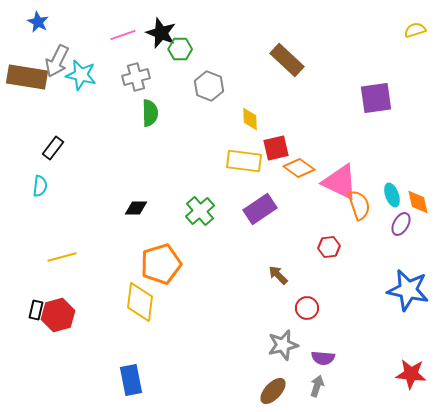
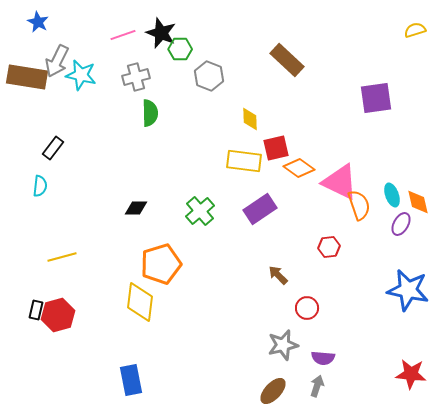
gray hexagon at (209, 86): moved 10 px up
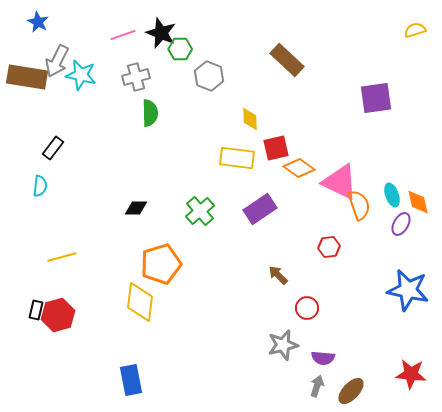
yellow rectangle at (244, 161): moved 7 px left, 3 px up
brown ellipse at (273, 391): moved 78 px right
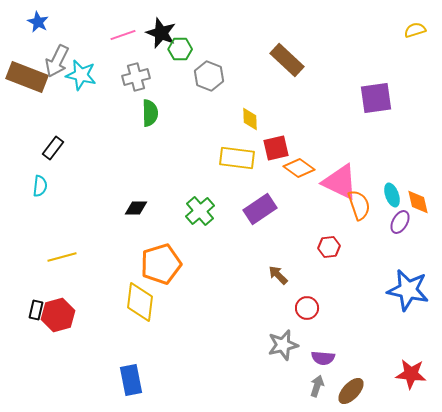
brown rectangle at (27, 77): rotated 12 degrees clockwise
purple ellipse at (401, 224): moved 1 px left, 2 px up
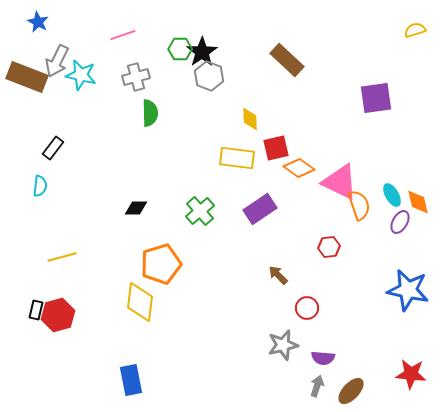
black star at (161, 33): moved 41 px right, 19 px down; rotated 16 degrees clockwise
cyan ellipse at (392, 195): rotated 10 degrees counterclockwise
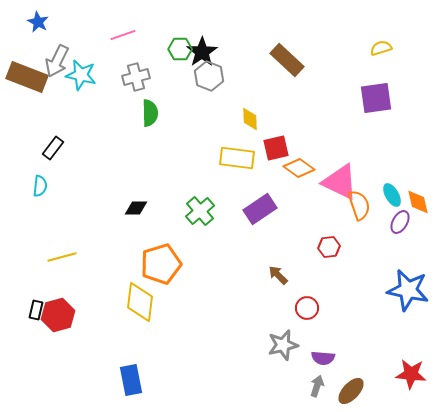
yellow semicircle at (415, 30): moved 34 px left, 18 px down
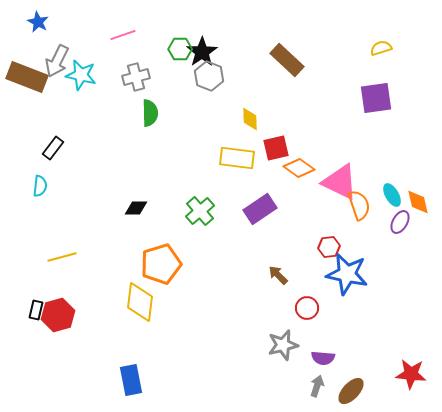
blue star at (408, 290): moved 61 px left, 16 px up
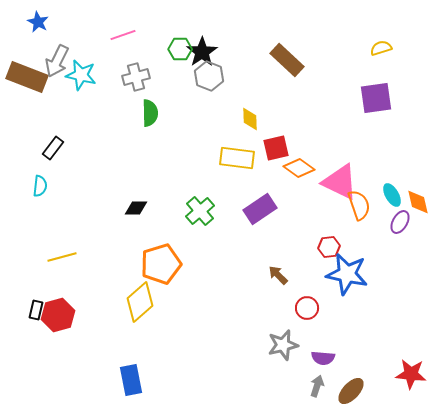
yellow diamond at (140, 302): rotated 42 degrees clockwise
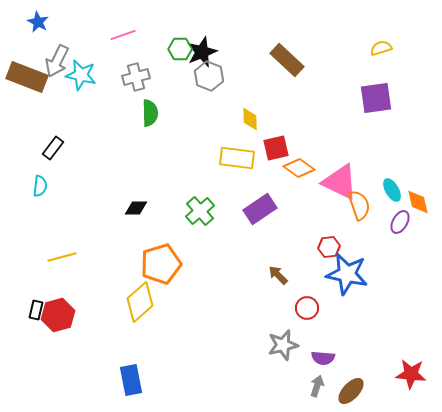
black star at (202, 52): rotated 12 degrees clockwise
cyan ellipse at (392, 195): moved 5 px up
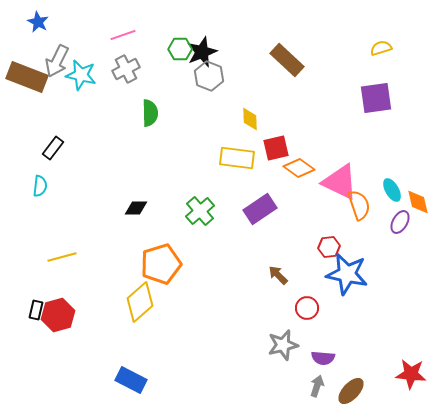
gray cross at (136, 77): moved 10 px left, 8 px up; rotated 12 degrees counterclockwise
blue rectangle at (131, 380): rotated 52 degrees counterclockwise
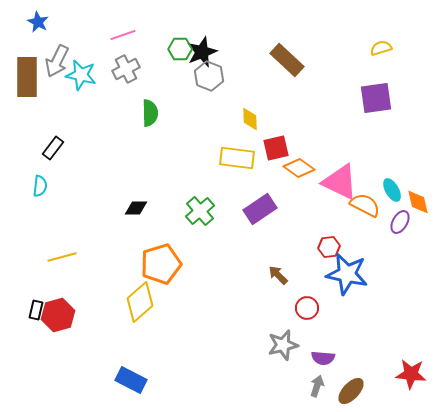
brown rectangle at (27, 77): rotated 69 degrees clockwise
orange semicircle at (359, 205): moved 6 px right; rotated 44 degrees counterclockwise
